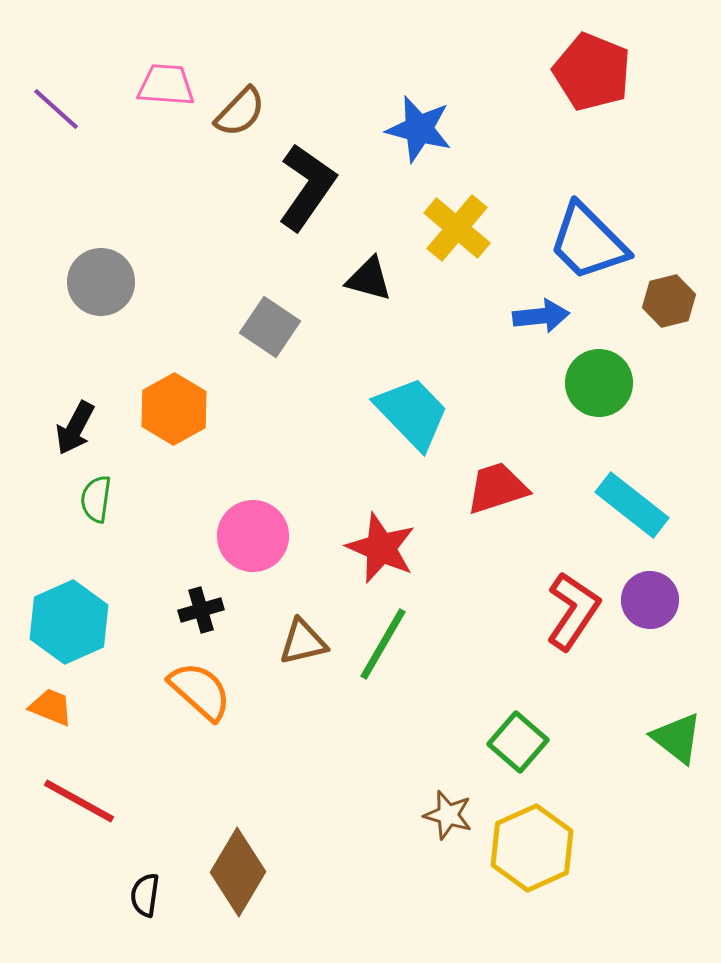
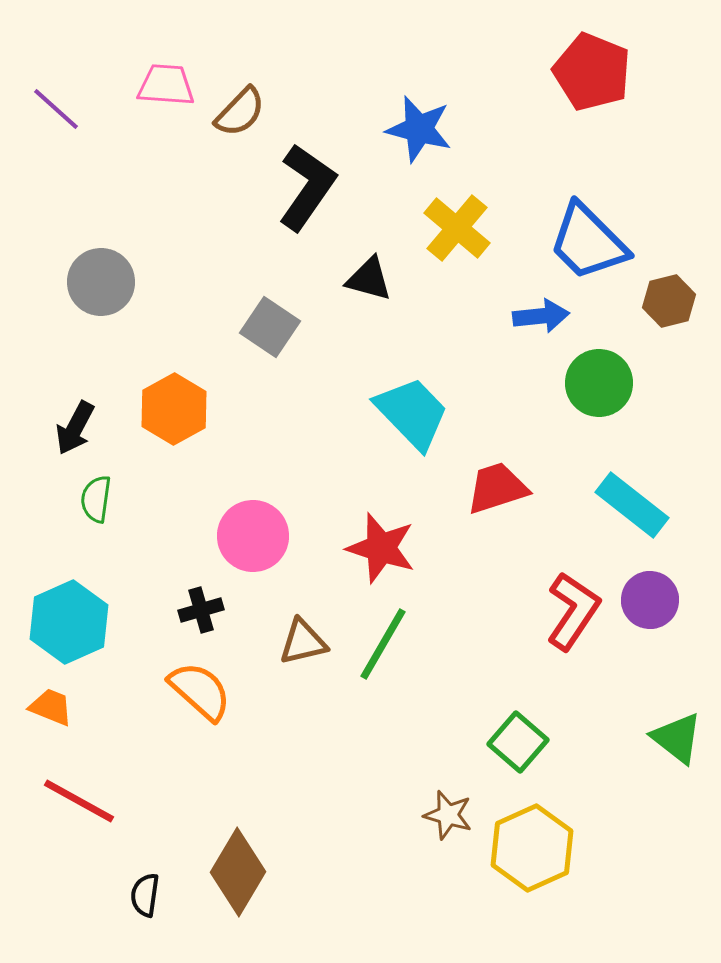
red star: rotated 6 degrees counterclockwise
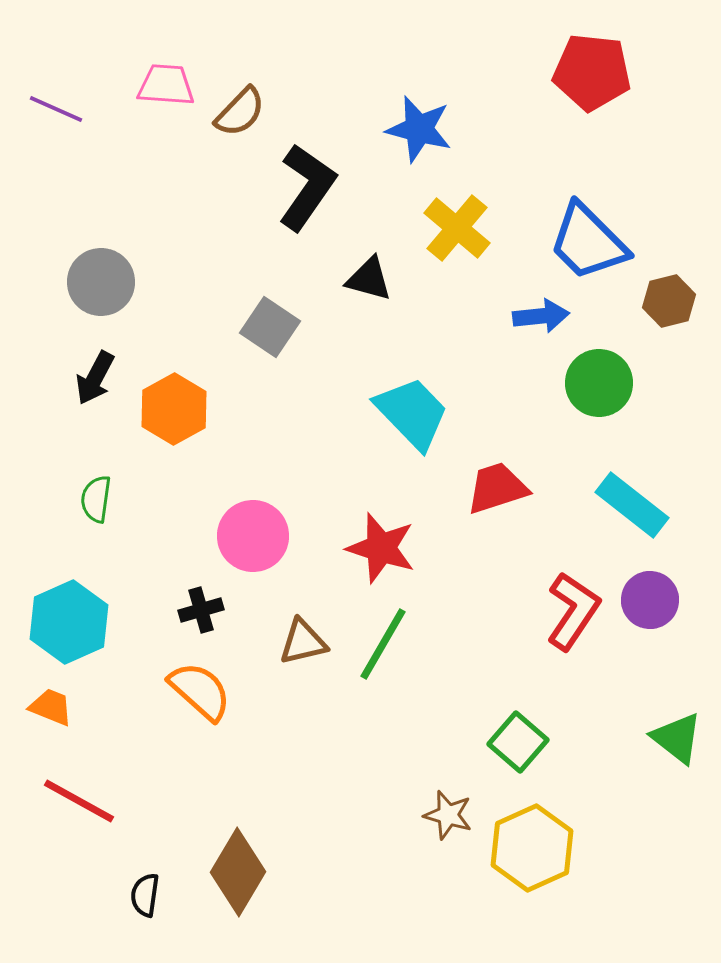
red pentagon: rotated 16 degrees counterclockwise
purple line: rotated 18 degrees counterclockwise
black arrow: moved 20 px right, 50 px up
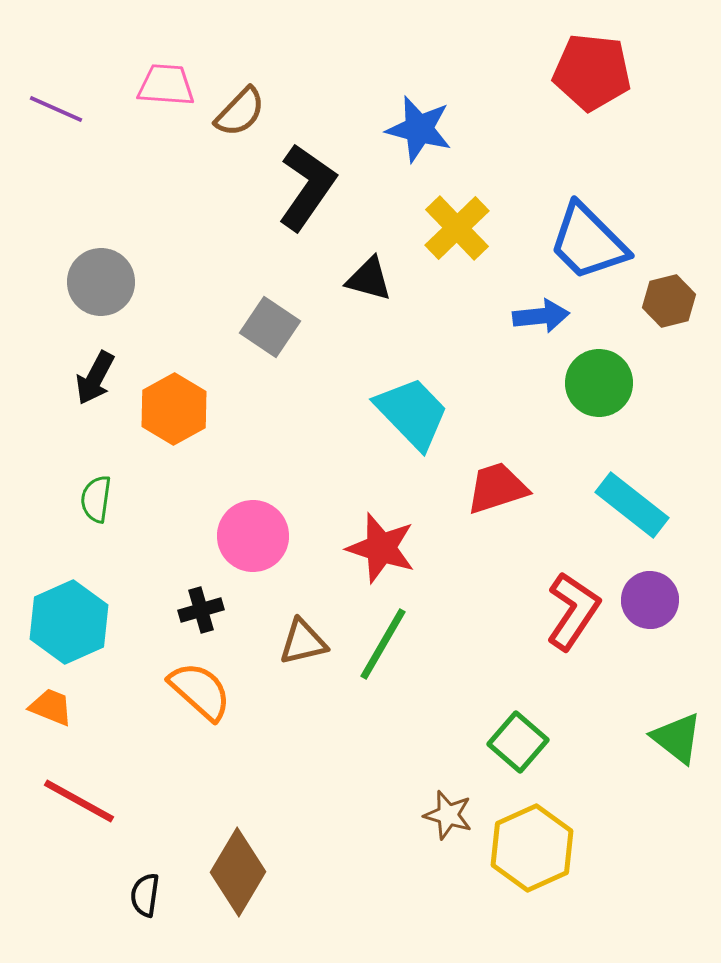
yellow cross: rotated 6 degrees clockwise
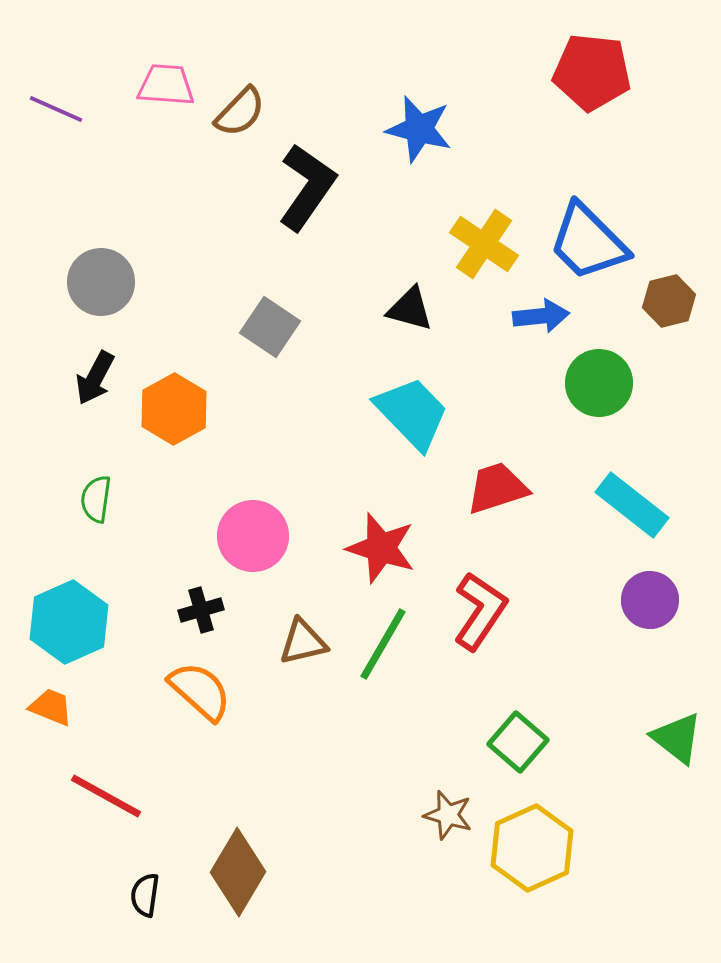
yellow cross: moved 27 px right, 16 px down; rotated 12 degrees counterclockwise
black triangle: moved 41 px right, 30 px down
red L-shape: moved 93 px left
red line: moved 27 px right, 5 px up
